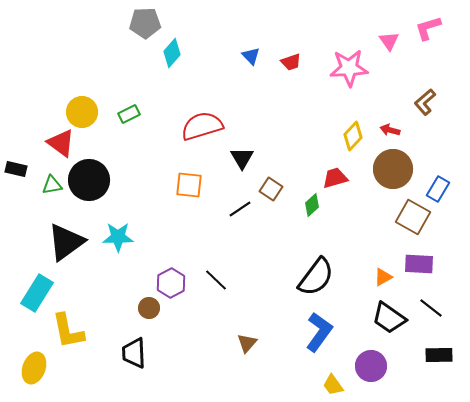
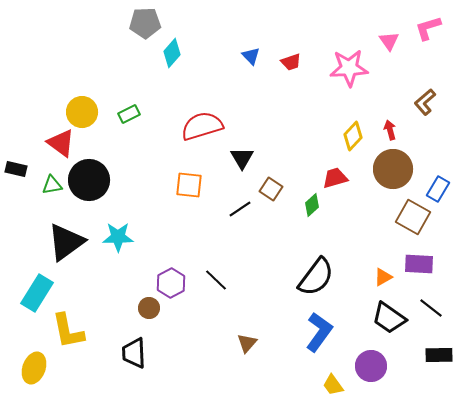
red arrow at (390, 130): rotated 60 degrees clockwise
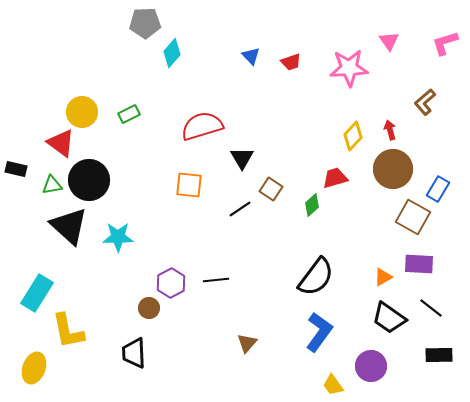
pink L-shape at (428, 28): moved 17 px right, 15 px down
black triangle at (66, 242): moved 3 px right, 16 px up; rotated 42 degrees counterclockwise
black line at (216, 280): rotated 50 degrees counterclockwise
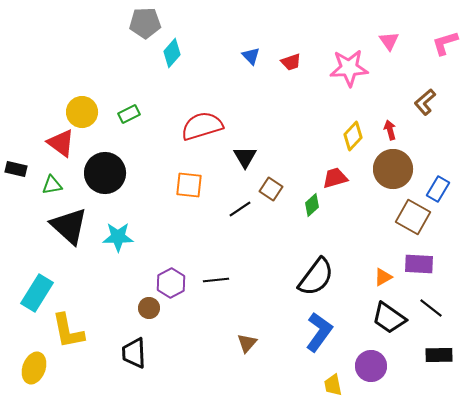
black triangle at (242, 158): moved 3 px right, 1 px up
black circle at (89, 180): moved 16 px right, 7 px up
yellow trapezoid at (333, 385): rotated 25 degrees clockwise
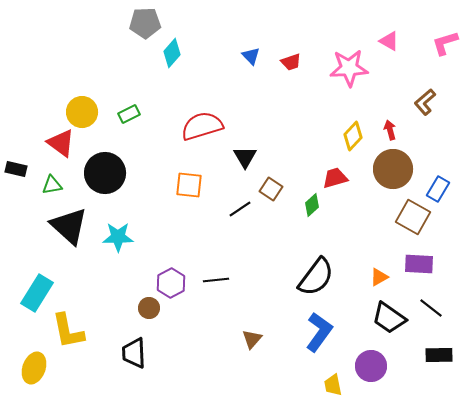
pink triangle at (389, 41): rotated 25 degrees counterclockwise
orange triangle at (383, 277): moved 4 px left
brown triangle at (247, 343): moved 5 px right, 4 px up
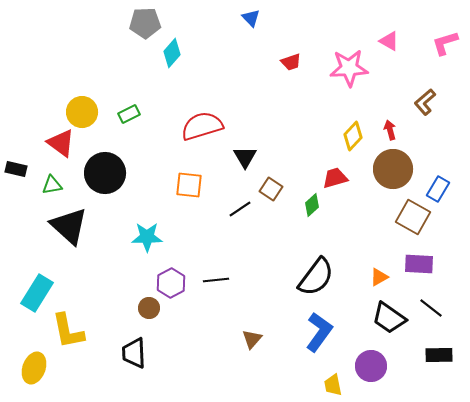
blue triangle at (251, 56): moved 38 px up
cyan star at (118, 237): moved 29 px right
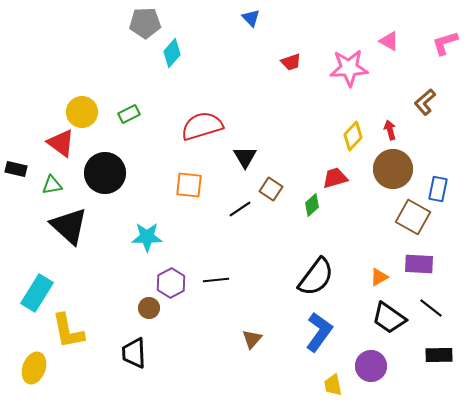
blue rectangle at (438, 189): rotated 20 degrees counterclockwise
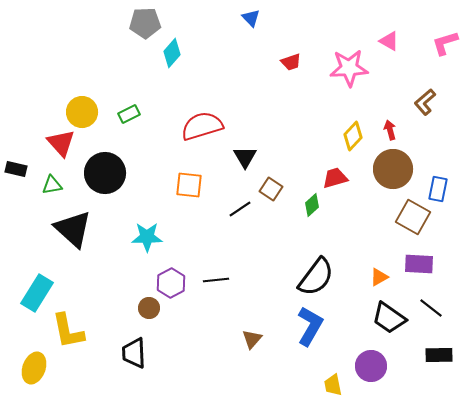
red triangle at (61, 143): rotated 12 degrees clockwise
black triangle at (69, 226): moved 4 px right, 3 px down
blue L-shape at (319, 332): moved 9 px left, 6 px up; rotated 6 degrees counterclockwise
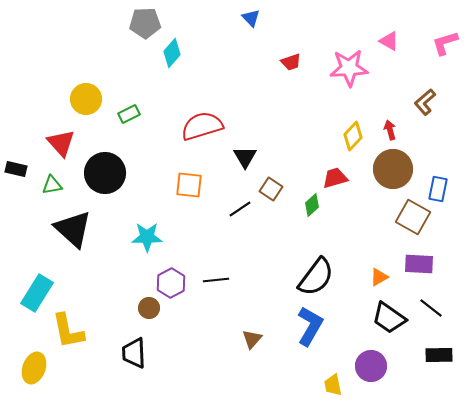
yellow circle at (82, 112): moved 4 px right, 13 px up
